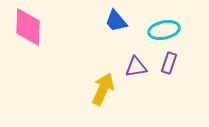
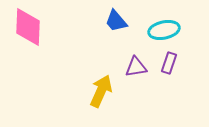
yellow arrow: moved 2 px left, 2 px down
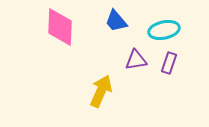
pink diamond: moved 32 px right
purple triangle: moved 7 px up
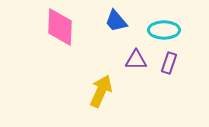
cyan ellipse: rotated 12 degrees clockwise
purple triangle: rotated 10 degrees clockwise
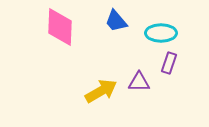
cyan ellipse: moved 3 px left, 3 px down
purple triangle: moved 3 px right, 22 px down
yellow arrow: rotated 36 degrees clockwise
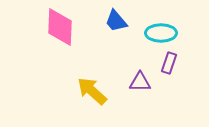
purple triangle: moved 1 px right
yellow arrow: moved 9 px left; rotated 108 degrees counterclockwise
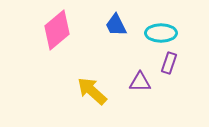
blue trapezoid: moved 4 px down; rotated 15 degrees clockwise
pink diamond: moved 3 px left, 3 px down; rotated 48 degrees clockwise
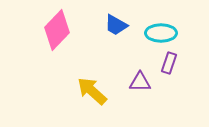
blue trapezoid: rotated 35 degrees counterclockwise
pink diamond: rotated 6 degrees counterclockwise
